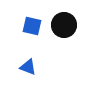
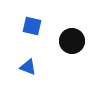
black circle: moved 8 px right, 16 px down
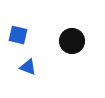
blue square: moved 14 px left, 9 px down
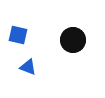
black circle: moved 1 px right, 1 px up
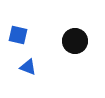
black circle: moved 2 px right, 1 px down
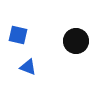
black circle: moved 1 px right
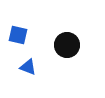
black circle: moved 9 px left, 4 px down
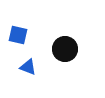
black circle: moved 2 px left, 4 px down
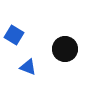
blue square: moved 4 px left; rotated 18 degrees clockwise
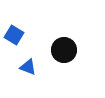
black circle: moved 1 px left, 1 px down
